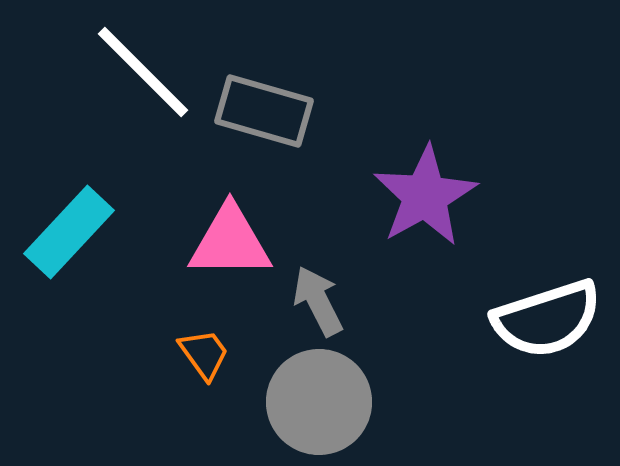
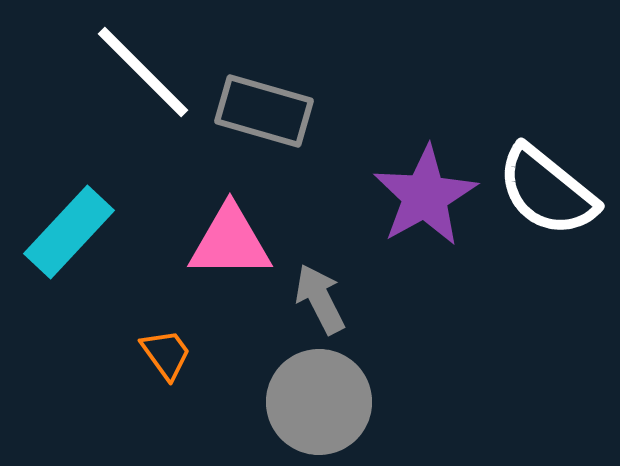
gray arrow: moved 2 px right, 2 px up
white semicircle: moved 128 px up; rotated 57 degrees clockwise
orange trapezoid: moved 38 px left
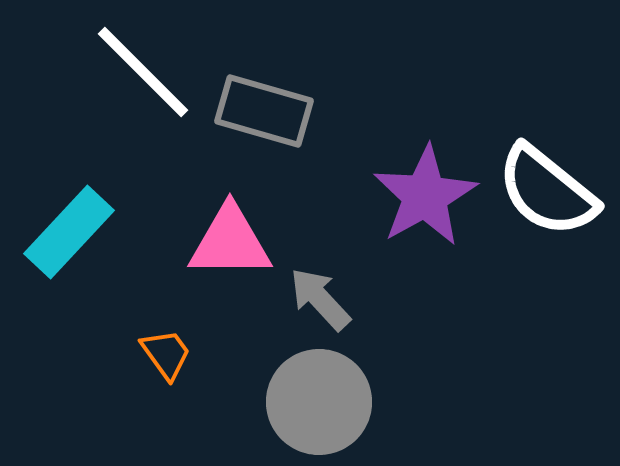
gray arrow: rotated 16 degrees counterclockwise
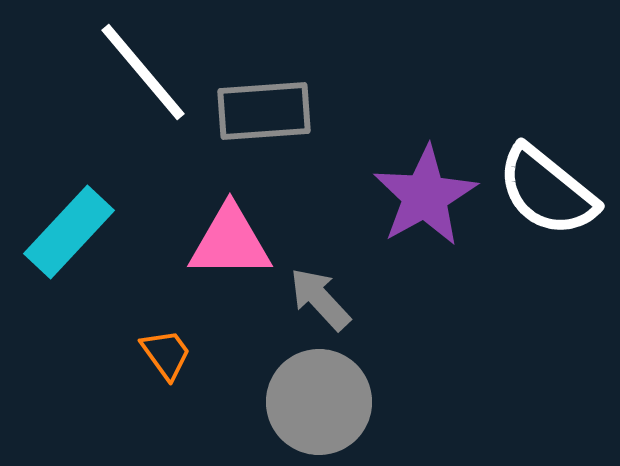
white line: rotated 5 degrees clockwise
gray rectangle: rotated 20 degrees counterclockwise
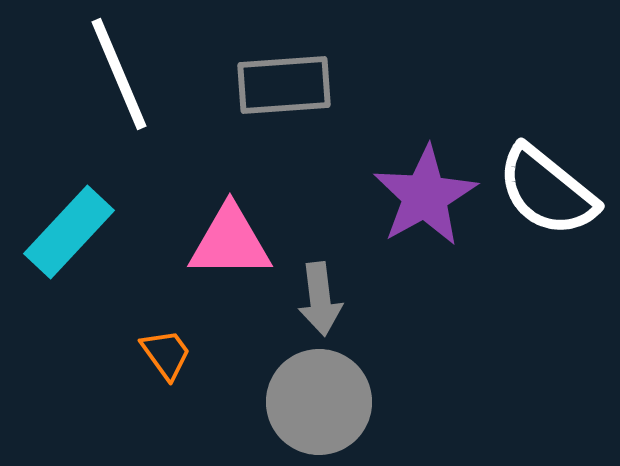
white line: moved 24 px left, 2 px down; rotated 17 degrees clockwise
gray rectangle: moved 20 px right, 26 px up
gray arrow: rotated 144 degrees counterclockwise
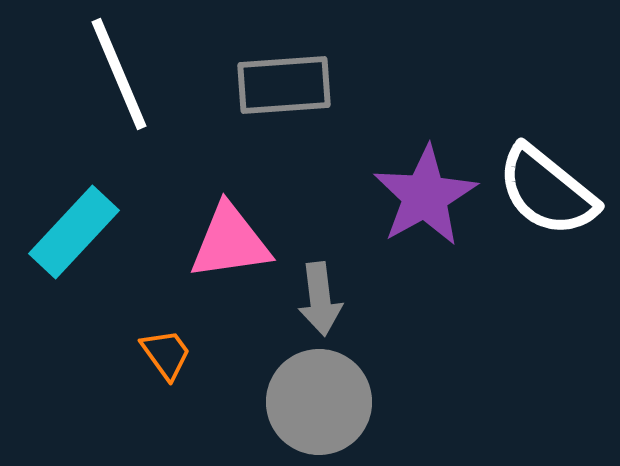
cyan rectangle: moved 5 px right
pink triangle: rotated 8 degrees counterclockwise
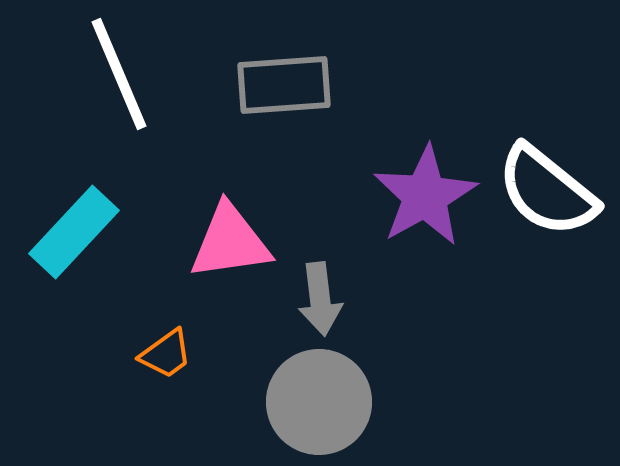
orange trapezoid: rotated 90 degrees clockwise
